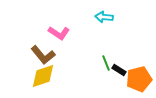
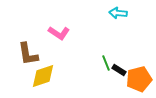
cyan arrow: moved 14 px right, 4 px up
brown L-shape: moved 15 px left, 1 px up; rotated 30 degrees clockwise
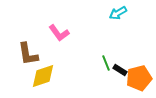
cyan arrow: rotated 36 degrees counterclockwise
pink L-shape: rotated 20 degrees clockwise
black rectangle: moved 1 px right
orange pentagon: moved 1 px up
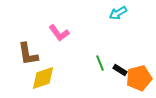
green line: moved 6 px left
yellow diamond: moved 2 px down
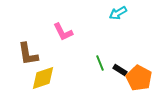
pink L-shape: moved 4 px right, 1 px up; rotated 10 degrees clockwise
orange pentagon: rotated 30 degrees counterclockwise
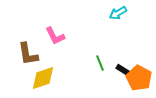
pink L-shape: moved 8 px left, 4 px down
black rectangle: moved 3 px right
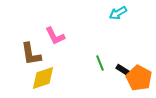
brown L-shape: moved 3 px right
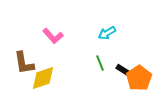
cyan arrow: moved 11 px left, 20 px down
pink L-shape: moved 2 px left; rotated 15 degrees counterclockwise
brown L-shape: moved 7 px left, 9 px down
orange pentagon: rotated 10 degrees clockwise
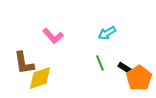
black rectangle: moved 2 px right, 2 px up
yellow diamond: moved 3 px left
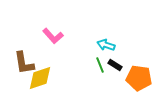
cyan arrow: moved 1 px left, 12 px down; rotated 48 degrees clockwise
green line: moved 2 px down
black rectangle: moved 10 px left, 3 px up
orange pentagon: rotated 30 degrees counterclockwise
